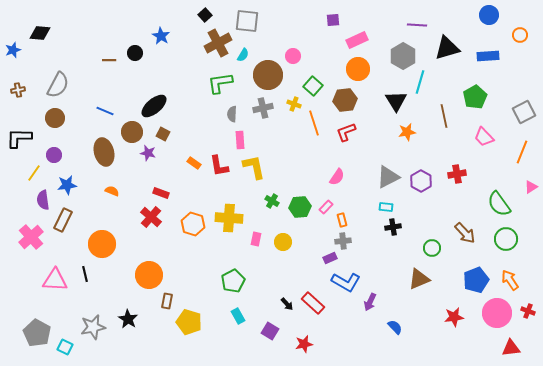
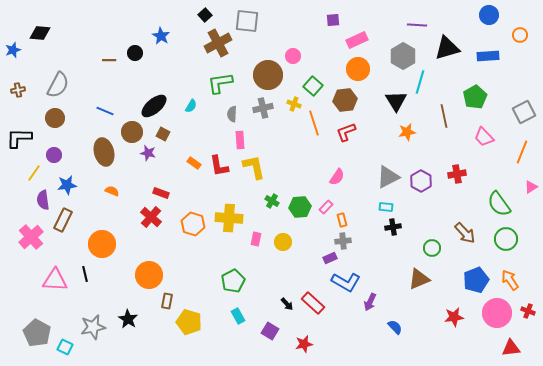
cyan semicircle at (243, 55): moved 52 px left, 51 px down
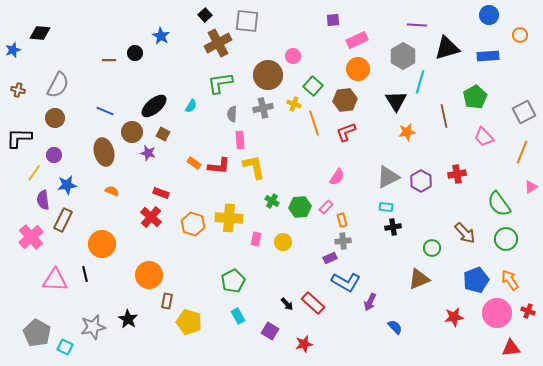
brown cross at (18, 90): rotated 24 degrees clockwise
red L-shape at (219, 166): rotated 75 degrees counterclockwise
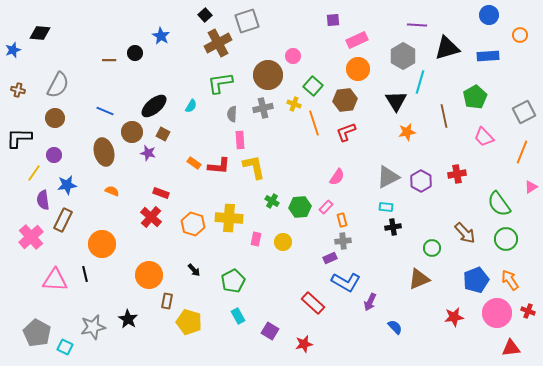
gray square at (247, 21): rotated 25 degrees counterclockwise
black arrow at (287, 304): moved 93 px left, 34 px up
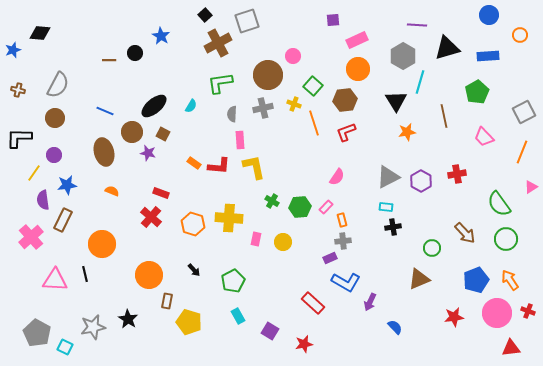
green pentagon at (475, 97): moved 2 px right, 5 px up
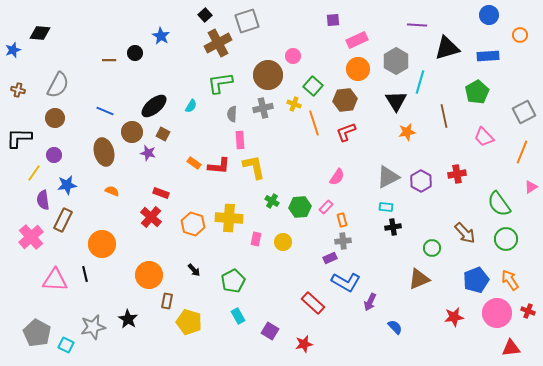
gray hexagon at (403, 56): moved 7 px left, 5 px down
cyan square at (65, 347): moved 1 px right, 2 px up
